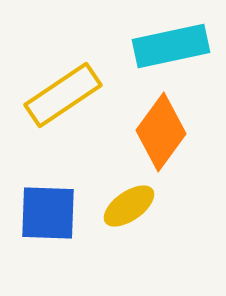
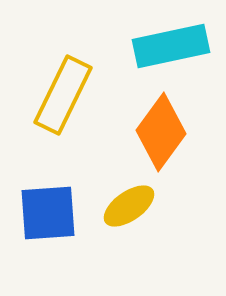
yellow rectangle: rotated 30 degrees counterclockwise
blue square: rotated 6 degrees counterclockwise
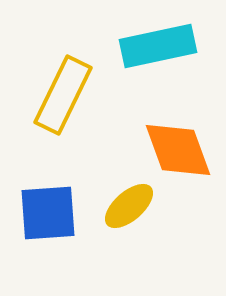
cyan rectangle: moved 13 px left
orange diamond: moved 17 px right, 18 px down; rotated 56 degrees counterclockwise
yellow ellipse: rotated 6 degrees counterclockwise
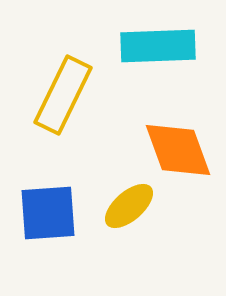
cyan rectangle: rotated 10 degrees clockwise
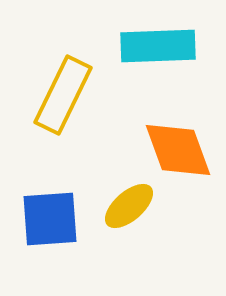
blue square: moved 2 px right, 6 px down
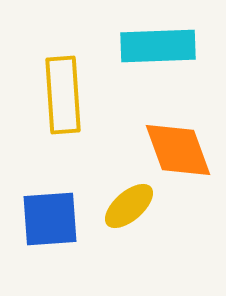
yellow rectangle: rotated 30 degrees counterclockwise
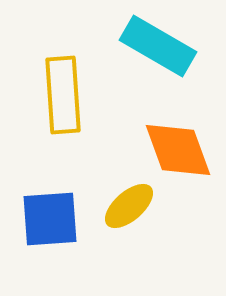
cyan rectangle: rotated 32 degrees clockwise
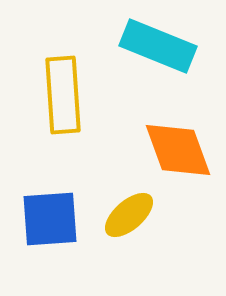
cyan rectangle: rotated 8 degrees counterclockwise
yellow ellipse: moved 9 px down
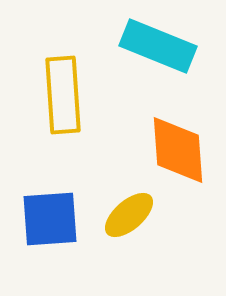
orange diamond: rotated 16 degrees clockwise
